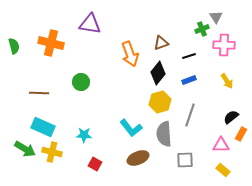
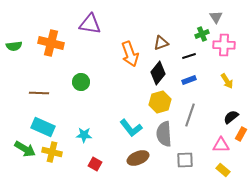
green cross: moved 5 px down
green semicircle: rotated 98 degrees clockwise
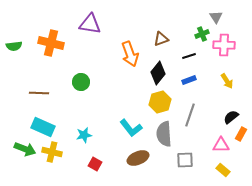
brown triangle: moved 4 px up
cyan star: rotated 14 degrees counterclockwise
green arrow: rotated 10 degrees counterclockwise
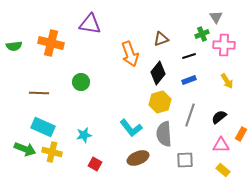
black semicircle: moved 12 px left
